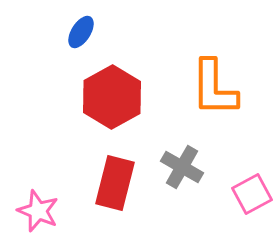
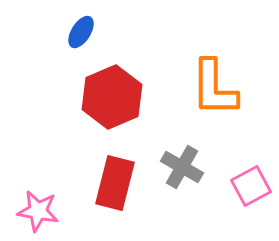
red hexagon: rotated 6 degrees clockwise
pink square: moved 1 px left, 8 px up
pink star: rotated 12 degrees counterclockwise
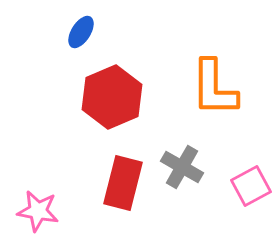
red rectangle: moved 8 px right
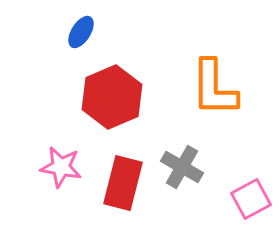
pink square: moved 13 px down
pink star: moved 23 px right, 44 px up
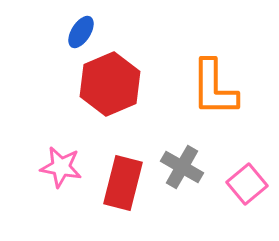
red hexagon: moved 2 px left, 13 px up
pink square: moved 4 px left, 15 px up; rotated 12 degrees counterclockwise
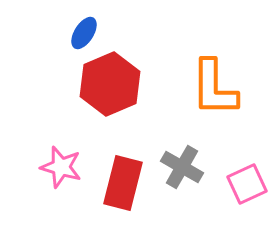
blue ellipse: moved 3 px right, 1 px down
pink star: rotated 6 degrees clockwise
pink square: rotated 15 degrees clockwise
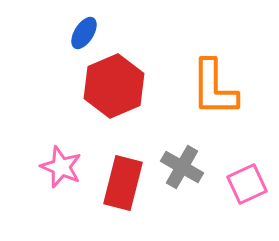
red hexagon: moved 4 px right, 2 px down
pink star: rotated 6 degrees clockwise
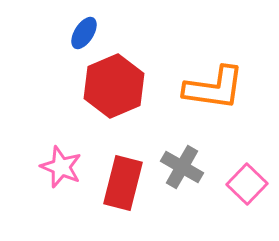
orange L-shape: rotated 82 degrees counterclockwise
pink square: rotated 21 degrees counterclockwise
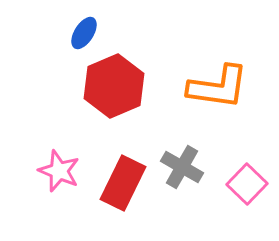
orange L-shape: moved 4 px right, 1 px up
pink star: moved 2 px left, 4 px down
red rectangle: rotated 12 degrees clockwise
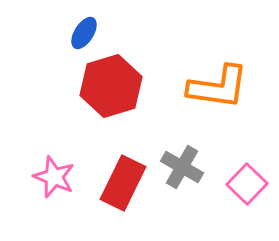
red hexagon: moved 3 px left; rotated 6 degrees clockwise
pink star: moved 5 px left, 6 px down
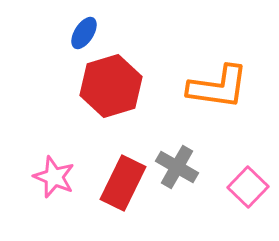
gray cross: moved 5 px left
pink square: moved 1 px right, 3 px down
